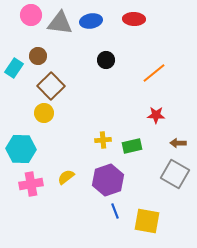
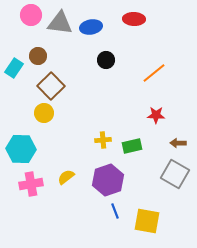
blue ellipse: moved 6 px down
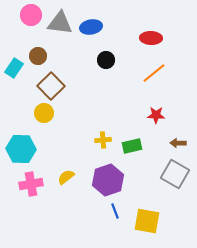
red ellipse: moved 17 px right, 19 px down
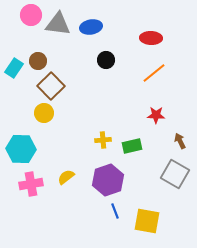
gray triangle: moved 2 px left, 1 px down
brown circle: moved 5 px down
brown arrow: moved 2 px right, 2 px up; rotated 63 degrees clockwise
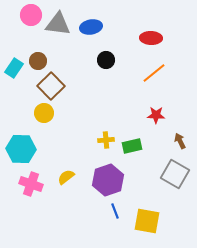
yellow cross: moved 3 px right
pink cross: rotated 30 degrees clockwise
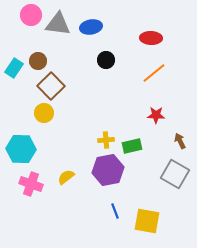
purple hexagon: moved 10 px up; rotated 8 degrees clockwise
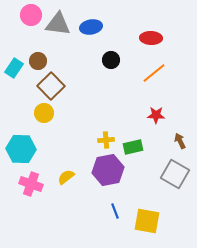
black circle: moved 5 px right
green rectangle: moved 1 px right, 1 px down
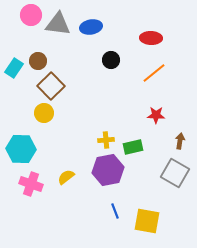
brown arrow: rotated 35 degrees clockwise
gray square: moved 1 px up
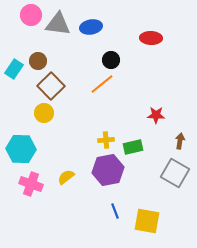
cyan rectangle: moved 1 px down
orange line: moved 52 px left, 11 px down
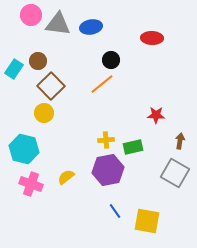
red ellipse: moved 1 px right
cyan hexagon: moved 3 px right; rotated 12 degrees clockwise
blue line: rotated 14 degrees counterclockwise
